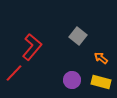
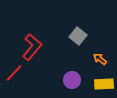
orange arrow: moved 1 px left, 1 px down
yellow rectangle: moved 3 px right, 2 px down; rotated 18 degrees counterclockwise
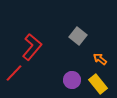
yellow rectangle: moved 6 px left; rotated 54 degrees clockwise
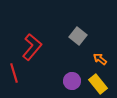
red line: rotated 60 degrees counterclockwise
purple circle: moved 1 px down
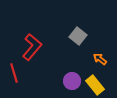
yellow rectangle: moved 3 px left, 1 px down
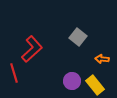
gray square: moved 1 px down
red L-shape: moved 2 px down; rotated 8 degrees clockwise
orange arrow: moved 2 px right; rotated 32 degrees counterclockwise
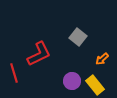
red L-shape: moved 7 px right, 5 px down; rotated 16 degrees clockwise
orange arrow: rotated 48 degrees counterclockwise
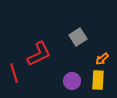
gray square: rotated 18 degrees clockwise
yellow rectangle: moved 3 px right, 5 px up; rotated 42 degrees clockwise
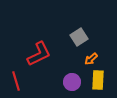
gray square: moved 1 px right
orange arrow: moved 11 px left
red line: moved 2 px right, 8 px down
purple circle: moved 1 px down
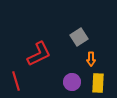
orange arrow: rotated 48 degrees counterclockwise
yellow rectangle: moved 3 px down
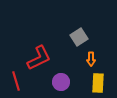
red L-shape: moved 4 px down
purple circle: moved 11 px left
